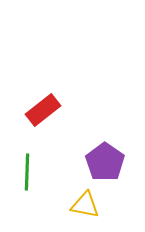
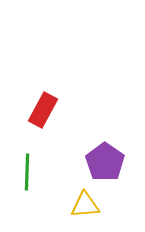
red rectangle: rotated 24 degrees counterclockwise
yellow triangle: rotated 16 degrees counterclockwise
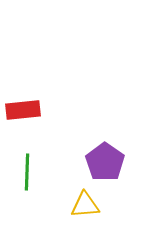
red rectangle: moved 20 px left; rotated 56 degrees clockwise
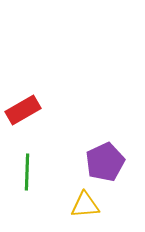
red rectangle: rotated 24 degrees counterclockwise
purple pentagon: rotated 12 degrees clockwise
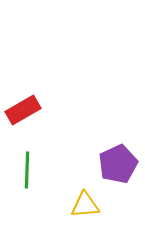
purple pentagon: moved 13 px right, 2 px down
green line: moved 2 px up
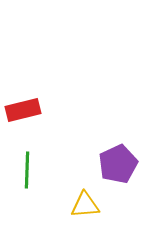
red rectangle: rotated 16 degrees clockwise
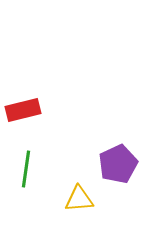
green line: moved 1 px left, 1 px up; rotated 6 degrees clockwise
yellow triangle: moved 6 px left, 6 px up
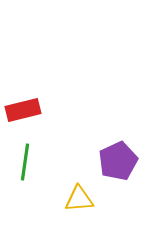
purple pentagon: moved 3 px up
green line: moved 1 px left, 7 px up
